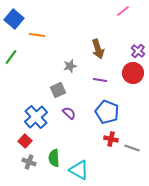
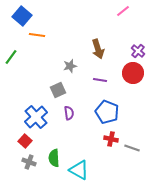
blue square: moved 8 px right, 3 px up
purple semicircle: rotated 40 degrees clockwise
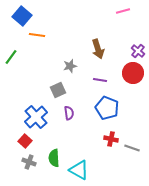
pink line: rotated 24 degrees clockwise
blue pentagon: moved 4 px up
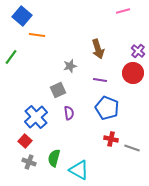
green semicircle: rotated 18 degrees clockwise
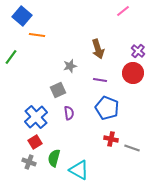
pink line: rotated 24 degrees counterclockwise
red square: moved 10 px right, 1 px down; rotated 16 degrees clockwise
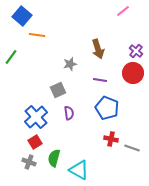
purple cross: moved 2 px left
gray star: moved 2 px up
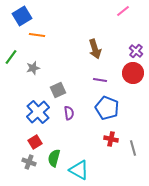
blue square: rotated 18 degrees clockwise
brown arrow: moved 3 px left
gray star: moved 37 px left, 4 px down
blue cross: moved 2 px right, 5 px up
gray line: moved 1 px right; rotated 56 degrees clockwise
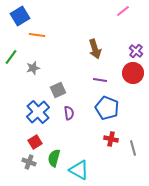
blue square: moved 2 px left
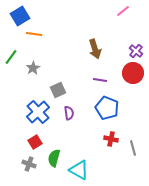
orange line: moved 3 px left, 1 px up
gray star: rotated 16 degrees counterclockwise
gray cross: moved 2 px down
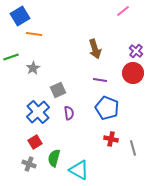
green line: rotated 35 degrees clockwise
